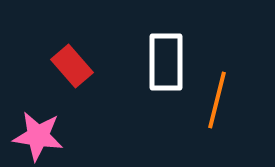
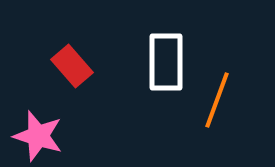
orange line: rotated 6 degrees clockwise
pink star: rotated 9 degrees clockwise
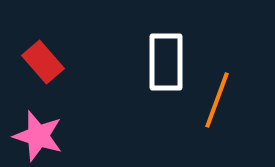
red rectangle: moved 29 px left, 4 px up
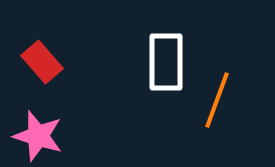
red rectangle: moved 1 px left
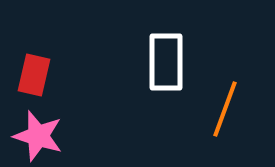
red rectangle: moved 8 px left, 13 px down; rotated 54 degrees clockwise
orange line: moved 8 px right, 9 px down
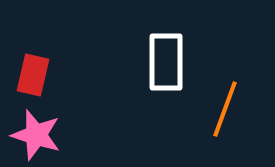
red rectangle: moved 1 px left
pink star: moved 2 px left, 1 px up
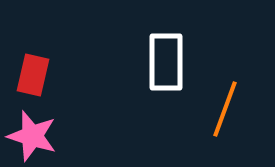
pink star: moved 4 px left, 1 px down
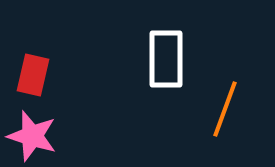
white rectangle: moved 3 px up
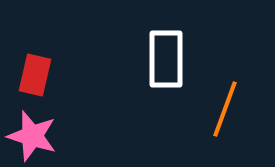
red rectangle: moved 2 px right
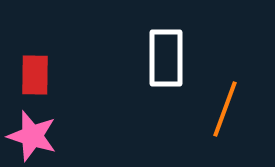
white rectangle: moved 1 px up
red rectangle: rotated 12 degrees counterclockwise
